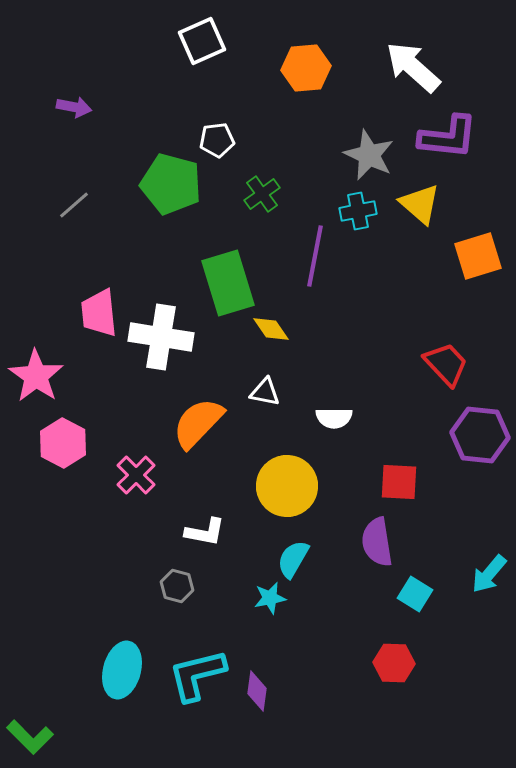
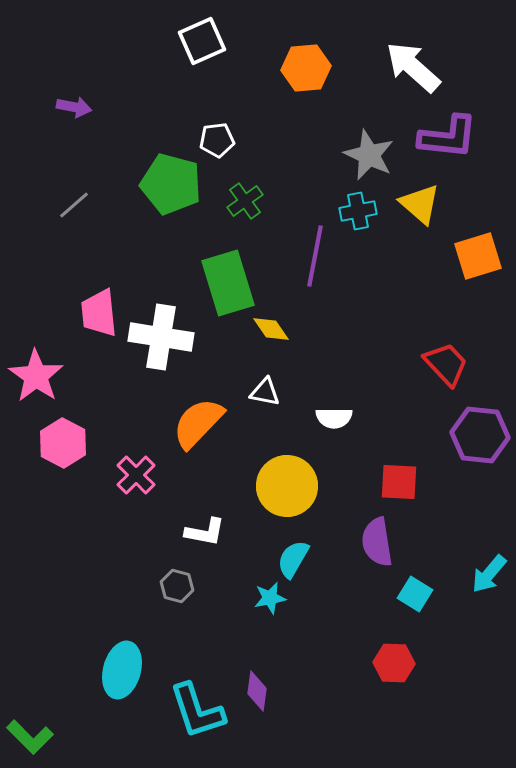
green cross: moved 17 px left, 7 px down
cyan L-shape: moved 36 px down; rotated 94 degrees counterclockwise
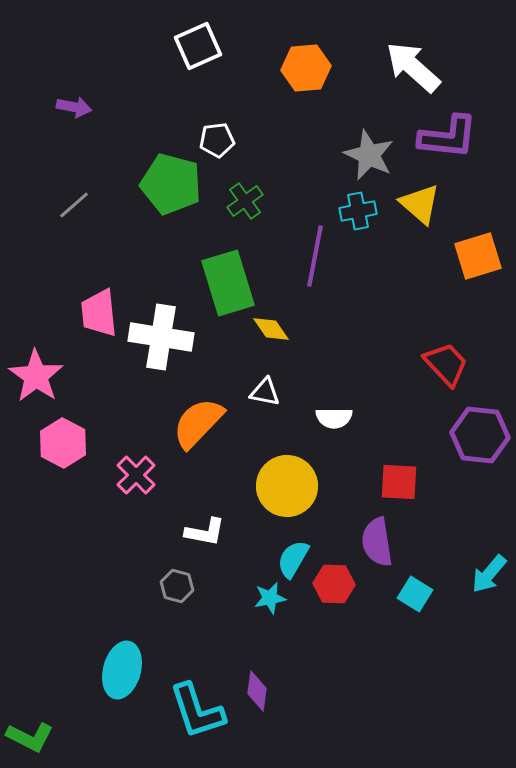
white square: moved 4 px left, 5 px down
red hexagon: moved 60 px left, 79 px up
green L-shape: rotated 18 degrees counterclockwise
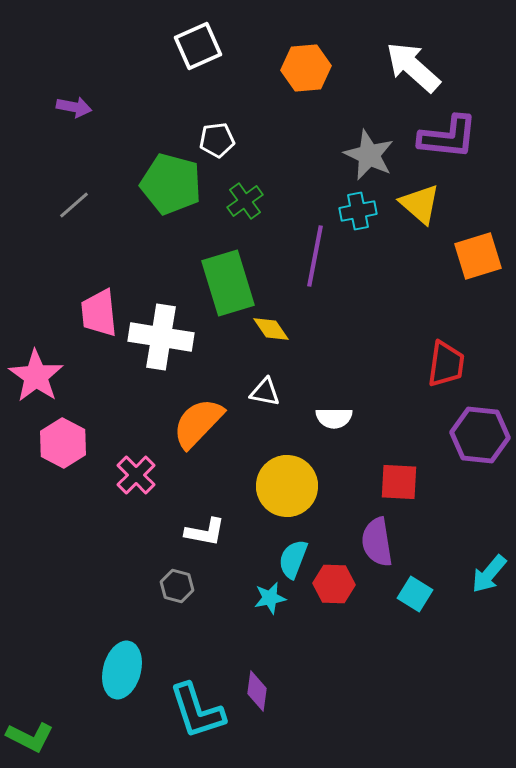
red trapezoid: rotated 51 degrees clockwise
cyan semicircle: rotated 9 degrees counterclockwise
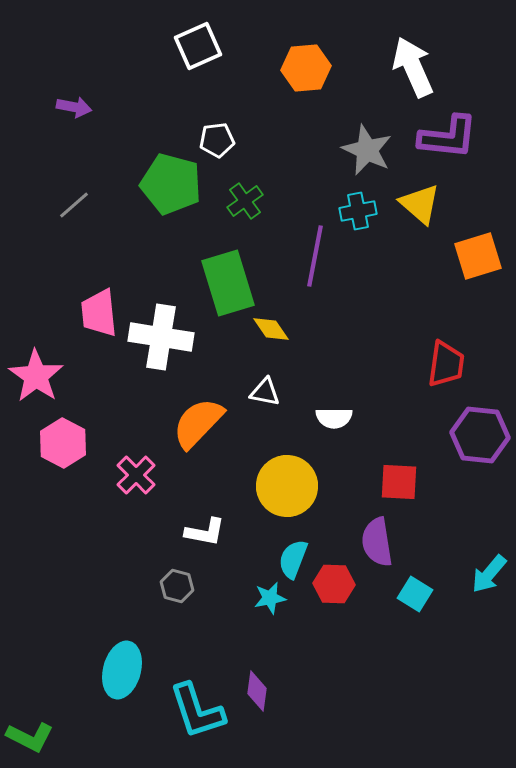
white arrow: rotated 24 degrees clockwise
gray star: moved 2 px left, 5 px up
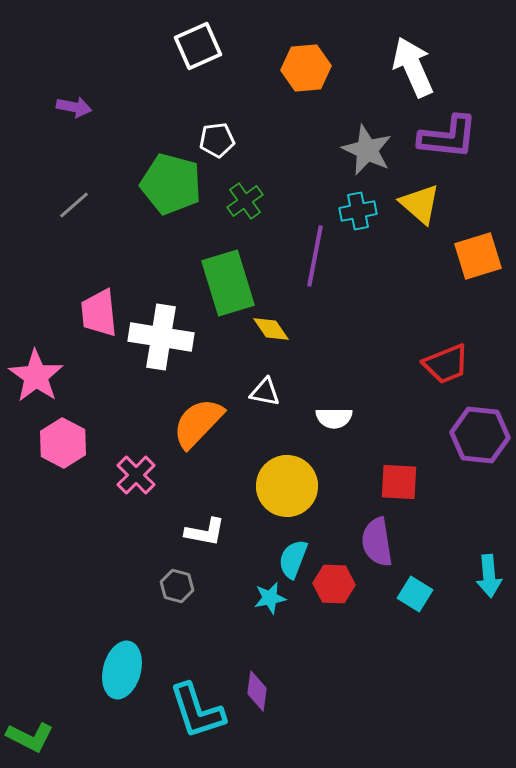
red trapezoid: rotated 60 degrees clockwise
cyan arrow: moved 2 px down; rotated 45 degrees counterclockwise
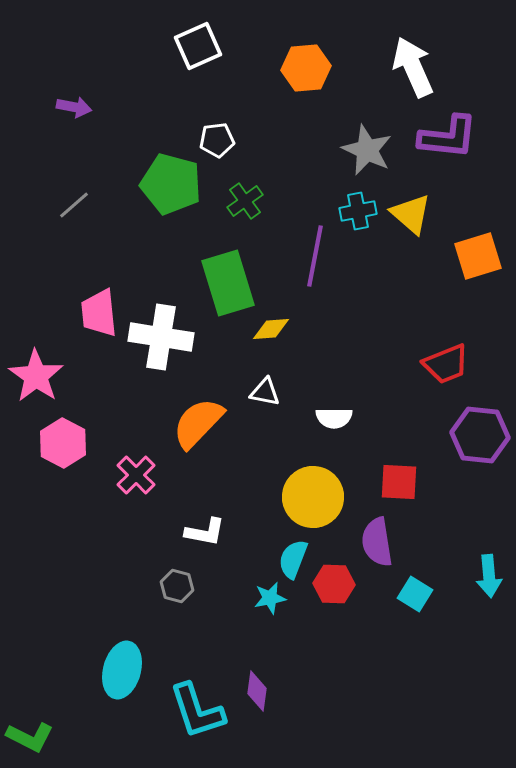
yellow triangle: moved 9 px left, 10 px down
yellow diamond: rotated 60 degrees counterclockwise
yellow circle: moved 26 px right, 11 px down
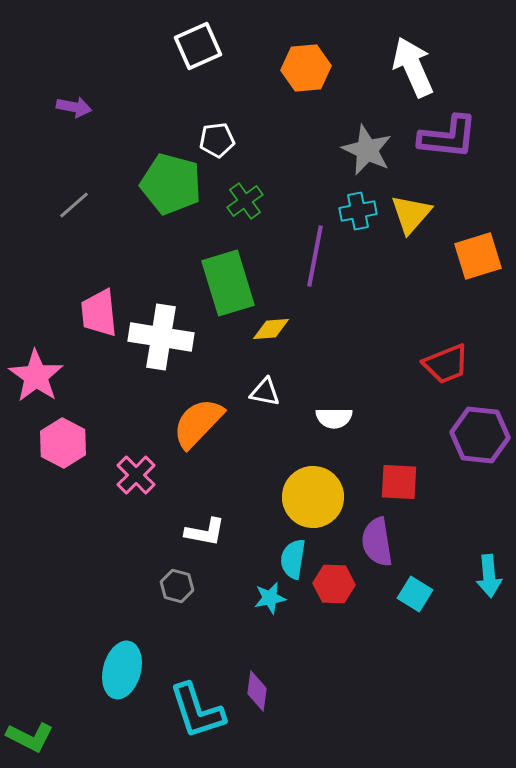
yellow triangle: rotated 30 degrees clockwise
cyan semicircle: rotated 12 degrees counterclockwise
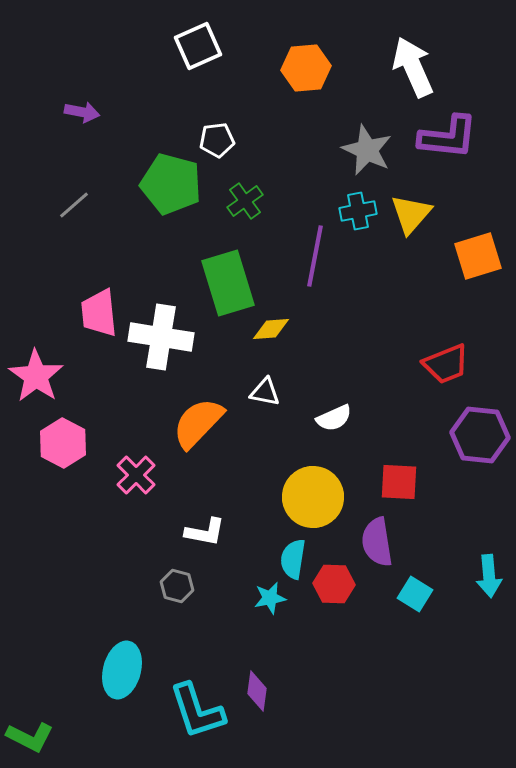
purple arrow: moved 8 px right, 5 px down
white semicircle: rotated 24 degrees counterclockwise
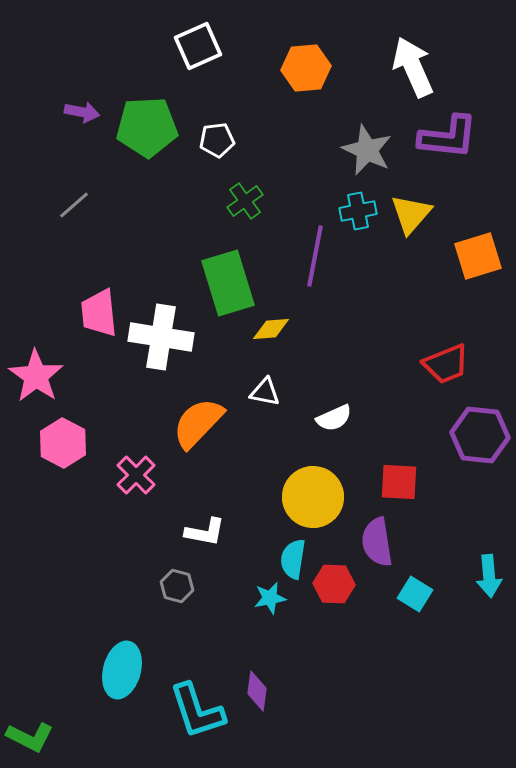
green pentagon: moved 24 px left, 57 px up; rotated 18 degrees counterclockwise
